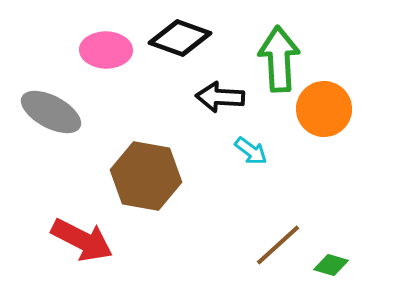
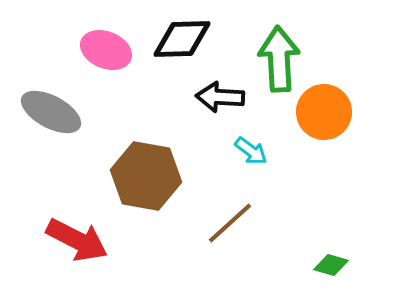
black diamond: moved 2 px right, 1 px down; rotated 22 degrees counterclockwise
pink ellipse: rotated 21 degrees clockwise
orange circle: moved 3 px down
red arrow: moved 5 px left
brown line: moved 48 px left, 22 px up
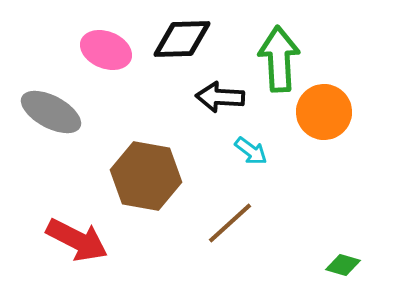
green diamond: moved 12 px right
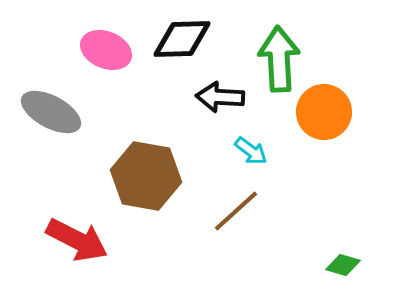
brown line: moved 6 px right, 12 px up
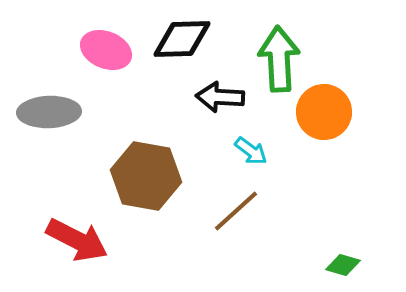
gray ellipse: moved 2 px left; rotated 30 degrees counterclockwise
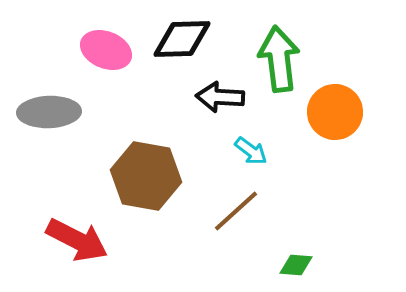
green arrow: rotated 4 degrees counterclockwise
orange circle: moved 11 px right
green diamond: moved 47 px left; rotated 12 degrees counterclockwise
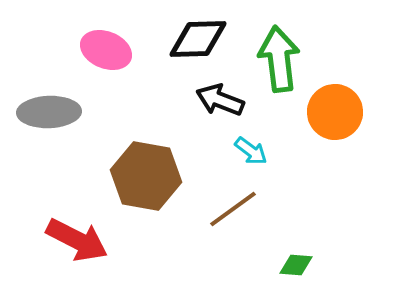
black diamond: moved 16 px right
black arrow: moved 3 px down; rotated 18 degrees clockwise
brown line: moved 3 px left, 2 px up; rotated 6 degrees clockwise
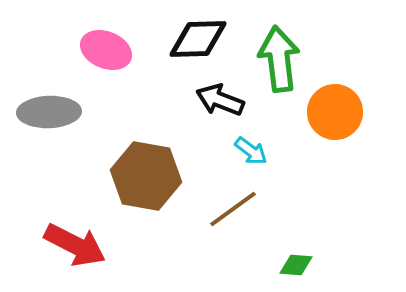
red arrow: moved 2 px left, 5 px down
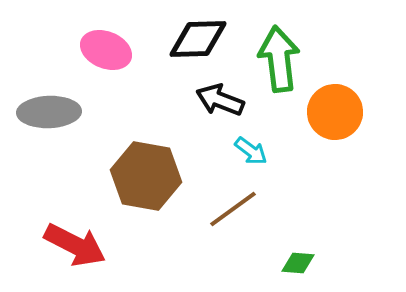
green diamond: moved 2 px right, 2 px up
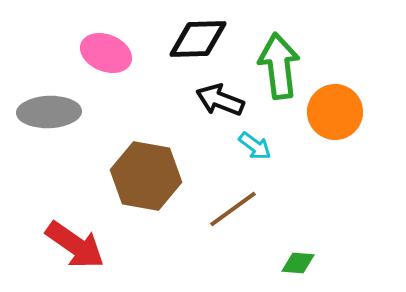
pink ellipse: moved 3 px down
green arrow: moved 7 px down
cyan arrow: moved 4 px right, 5 px up
red arrow: rotated 8 degrees clockwise
